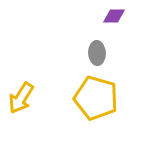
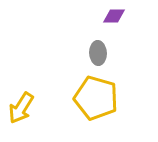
gray ellipse: moved 1 px right
yellow arrow: moved 10 px down
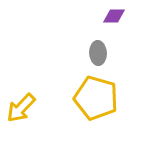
yellow arrow: rotated 12 degrees clockwise
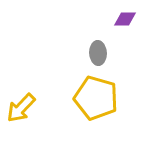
purple diamond: moved 11 px right, 3 px down
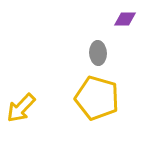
yellow pentagon: moved 1 px right
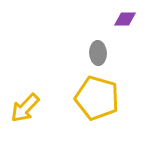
yellow arrow: moved 4 px right
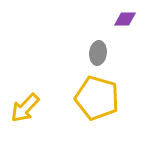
gray ellipse: rotated 10 degrees clockwise
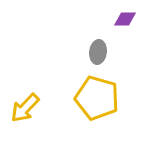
gray ellipse: moved 1 px up
